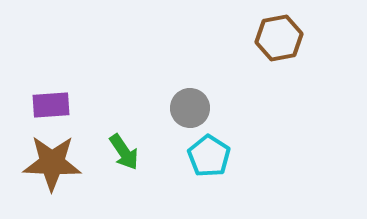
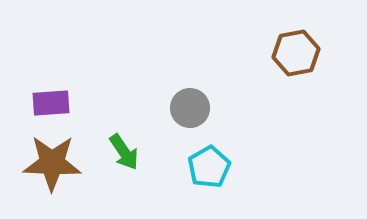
brown hexagon: moved 17 px right, 15 px down
purple rectangle: moved 2 px up
cyan pentagon: moved 11 px down; rotated 9 degrees clockwise
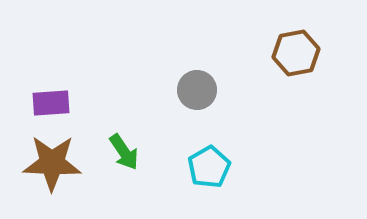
gray circle: moved 7 px right, 18 px up
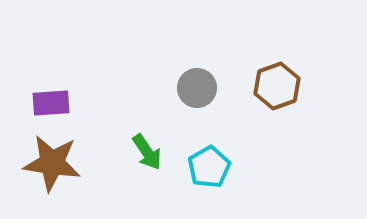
brown hexagon: moved 19 px left, 33 px down; rotated 9 degrees counterclockwise
gray circle: moved 2 px up
green arrow: moved 23 px right
brown star: rotated 6 degrees clockwise
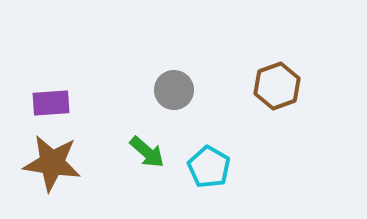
gray circle: moved 23 px left, 2 px down
green arrow: rotated 15 degrees counterclockwise
cyan pentagon: rotated 12 degrees counterclockwise
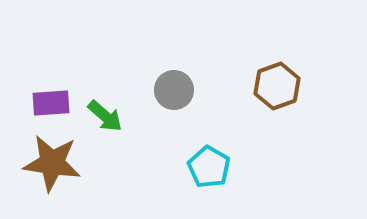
green arrow: moved 42 px left, 36 px up
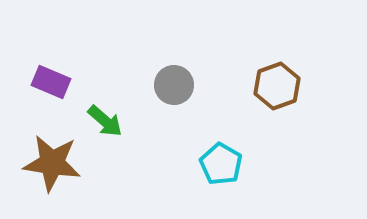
gray circle: moved 5 px up
purple rectangle: moved 21 px up; rotated 27 degrees clockwise
green arrow: moved 5 px down
cyan pentagon: moved 12 px right, 3 px up
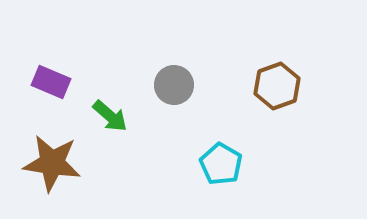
green arrow: moved 5 px right, 5 px up
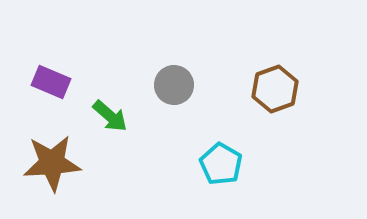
brown hexagon: moved 2 px left, 3 px down
brown star: rotated 12 degrees counterclockwise
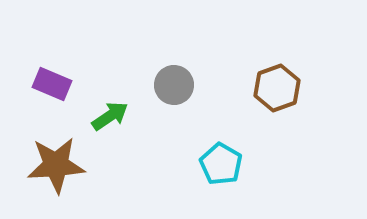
purple rectangle: moved 1 px right, 2 px down
brown hexagon: moved 2 px right, 1 px up
green arrow: rotated 75 degrees counterclockwise
brown star: moved 4 px right, 2 px down
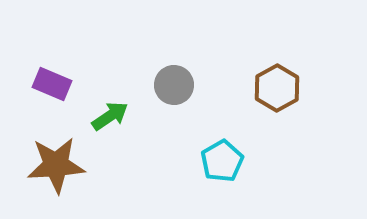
brown hexagon: rotated 9 degrees counterclockwise
cyan pentagon: moved 1 px right, 3 px up; rotated 12 degrees clockwise
